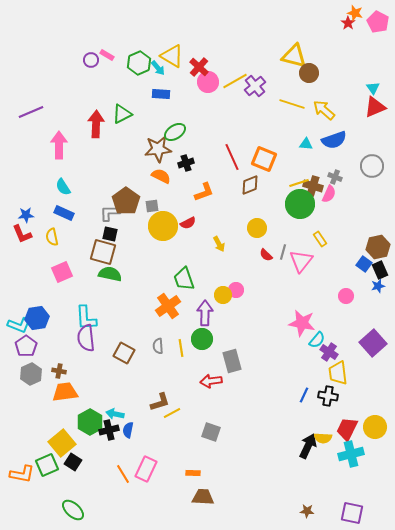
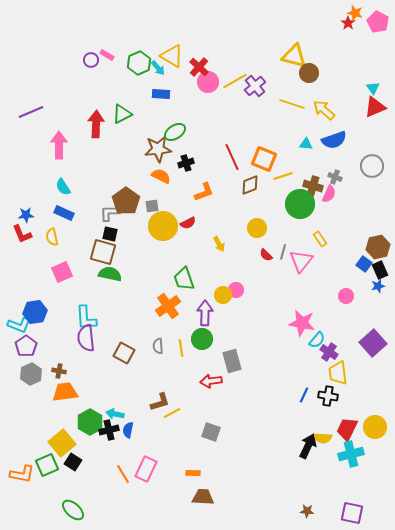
yellow line at (299, 183): moved 16 px left, 7 px up
blue hexagon at (37, 318): moved 2 px left, 6 px up
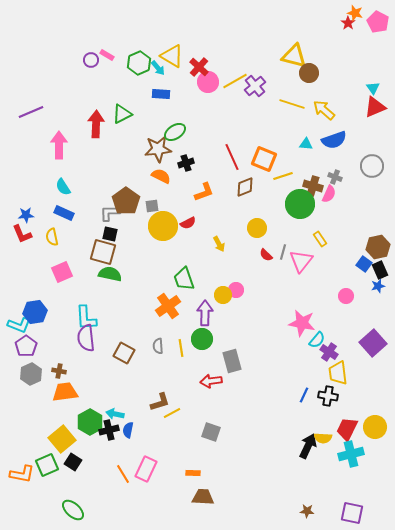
brown diamond at (250, 185): moved 5 px left, 2 px down
yellow square at (62, 443): moved 4 px up
